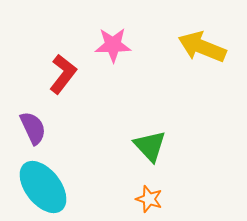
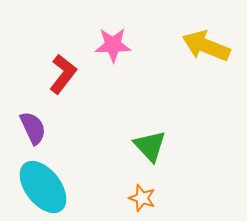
yellow arrow: moved 4 px right, 1 px up
orange star: moved 7 px left, 1 px up
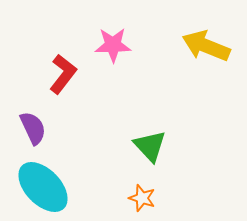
cyan ellipse: rotated 6 degrees counterclockwise
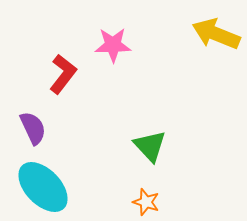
yellow arrow: moved 10 px right, 12 px up
orange star: moved 4 px right, 4 px down
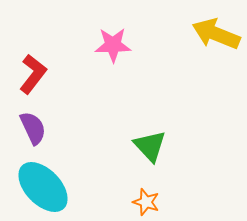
red L-shape: moved 30 px left
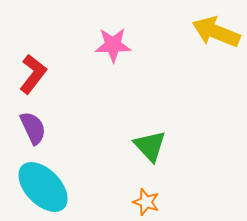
yellow arrow: moved 2 px up
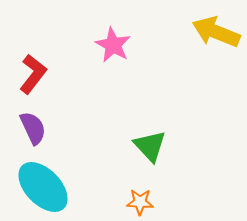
pink star: rotated 30 degrees clockwise
orange star: moved 6 px left; rotated 16 degrees counterclockwise
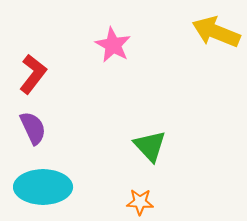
cyan ellipse: rotated 46 degrees counterclockwise
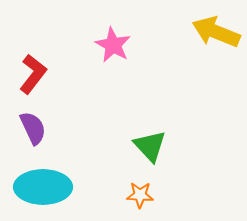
orange star: moved 7 px up
